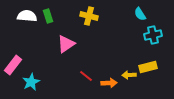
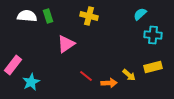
cyan semicircle: rotated 80 degrees clockwise
cyan cross: rotated 18 degrees clockwise
yellow rectangle: moved 5 px right
yellow arrow: rotated 136 degrees counterclockwise
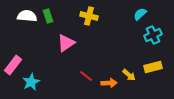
cyan cross: rotated 30 degrees counterclockwise
pink triangle: moved 1 px up
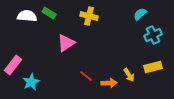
green rectangle: moved 1 px right, 3 px up; rotated 40 degrees counterclockwise
yellow arrow: rotated 16 degrees clockwise
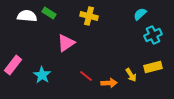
yellow arrow: moved 2 px right
cyan star: moved 11 px right, 7 px up; rotated 12 degrees counterclockwise
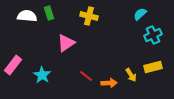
green rectangle: rotated 40 degrees clockwise
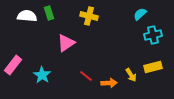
cyan cross: rotated 12 degrees clockwise
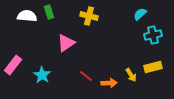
green rectangle: moved 1 px up
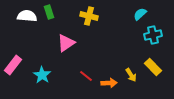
yellow rectangle: rotated 60 degrees clockwise
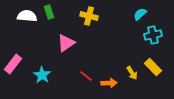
pink rectangle: moved 1 px up
yellow arrow: moved 1 px right, 2 px up
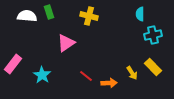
cyan semicircle: rotated 48 degrees counterclockwise
